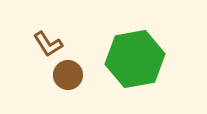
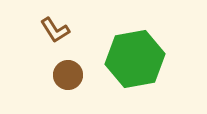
brown L-shape: moved 7 px right, 14 px up
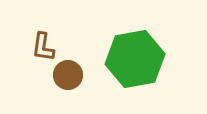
brown L-shape: moved 12 px left, 17 px down; rotated 40 degrees clockwise
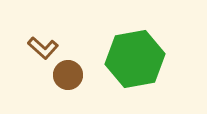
brown L-shape: moved 1 px down; rotated 56 degrees counterclockwise
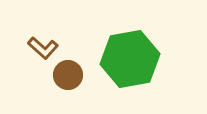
green hexagon: moved 5 px left
